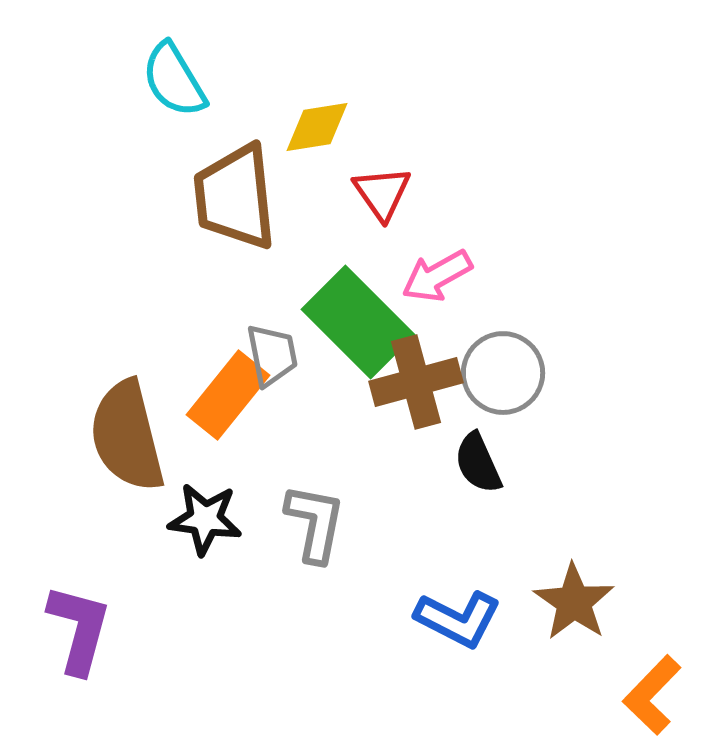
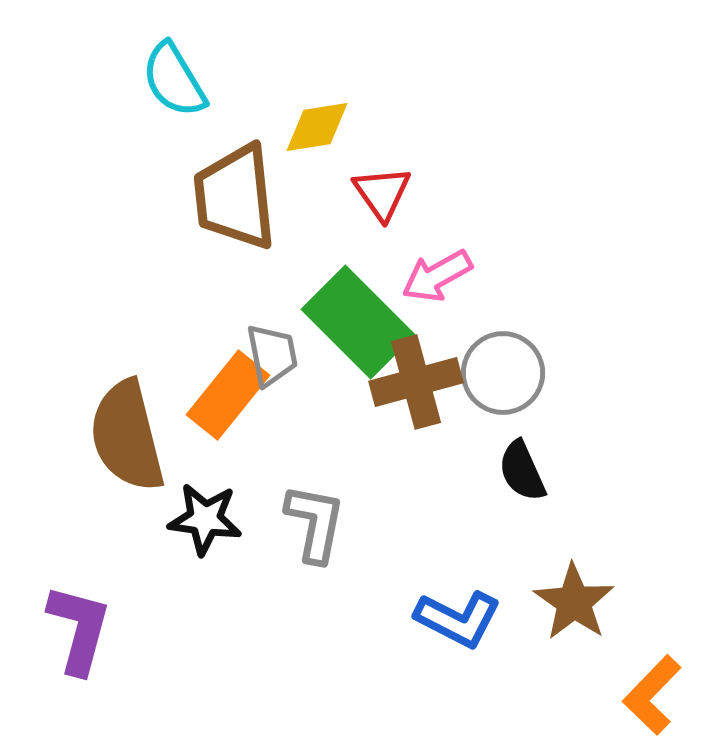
black semicircle: moved 44 px right, 8 px down
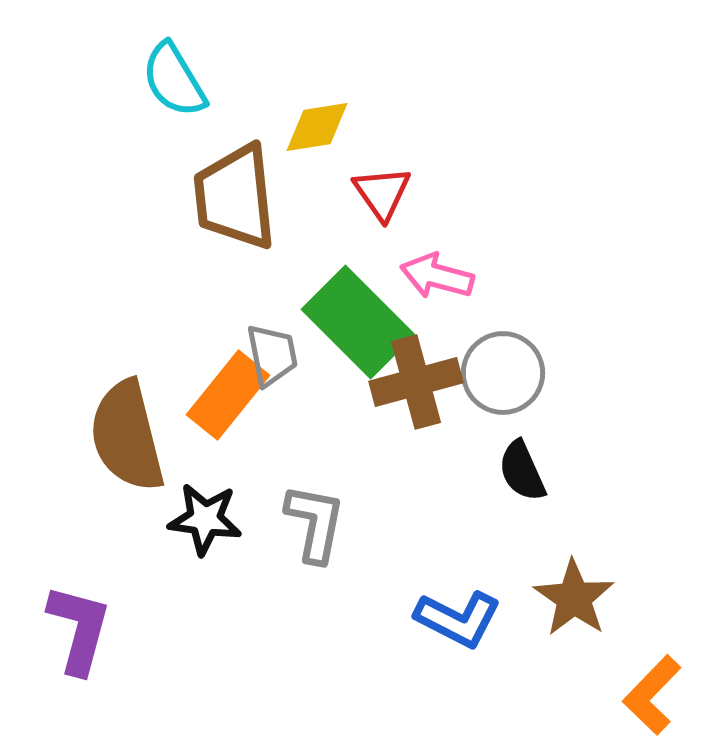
pink arrow: rotated 44 degrees clockwise
brown star: moved 4 px up
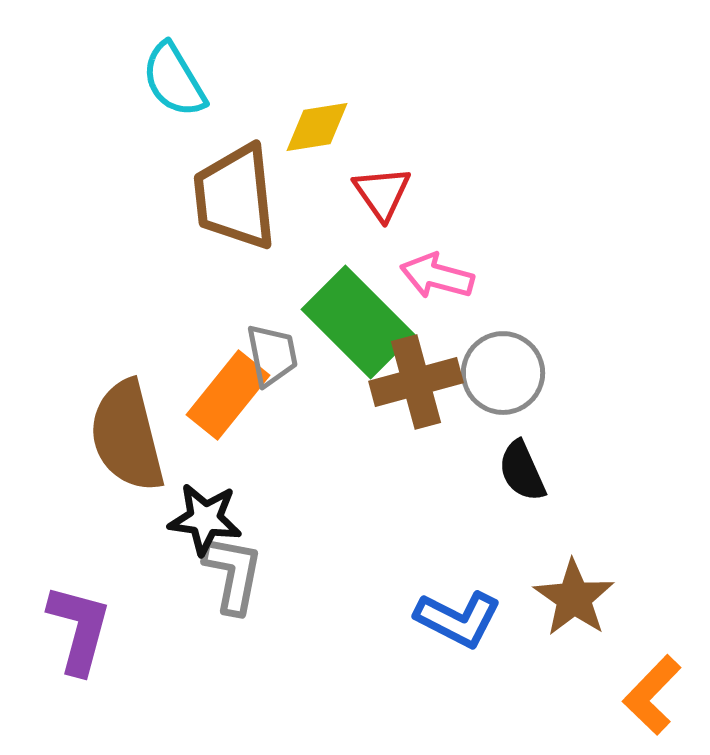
gray L-shape: moved 82 px left, 51 px down
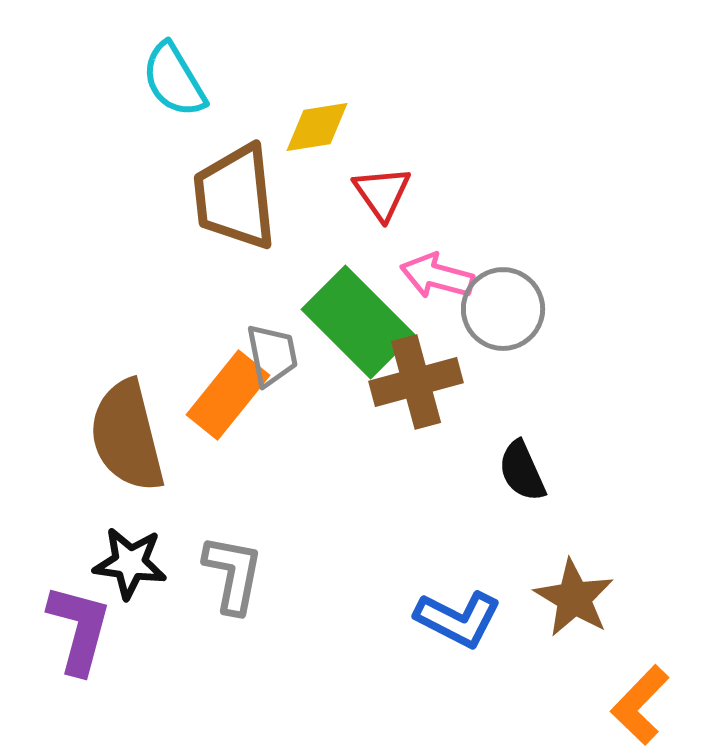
gray circle: moved 64 px up
black star: moved 75 px left, 44 px down
brown star: rotated 4 degrees counterclockwise
orange L-shape: moved 12 px left, 10 px down
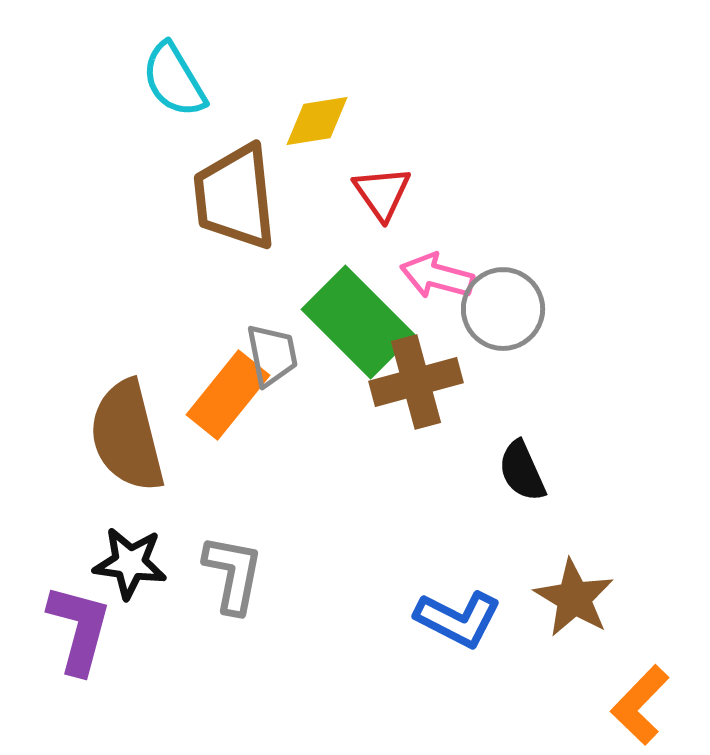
yellow diamond: moved 6 px up
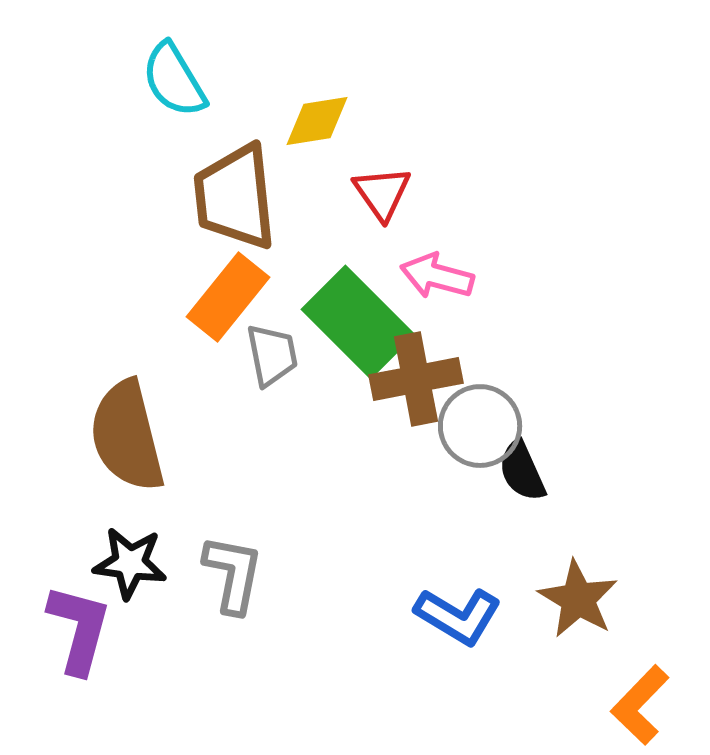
gray circle: moved 23 px left, 117 px down
brown cross: moved 3 px up; rotated 4 degrees clockwise
orange rectangle: moved 98 px up
brown star: moved 4 px right, 1 px down
blue L-shape: moved 3 px up; rotated 4 degrees clockwise
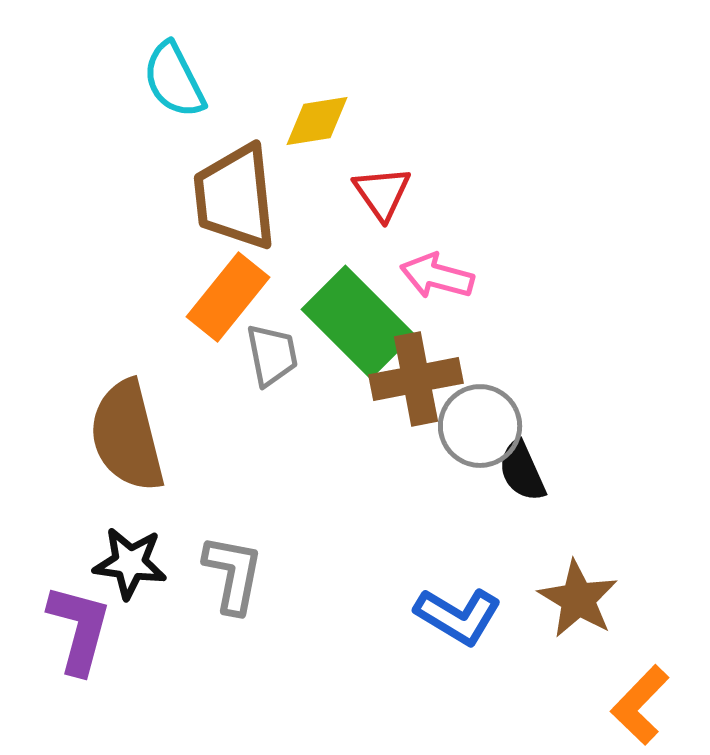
cyan semicircle: rotated 4 degrees clockwise
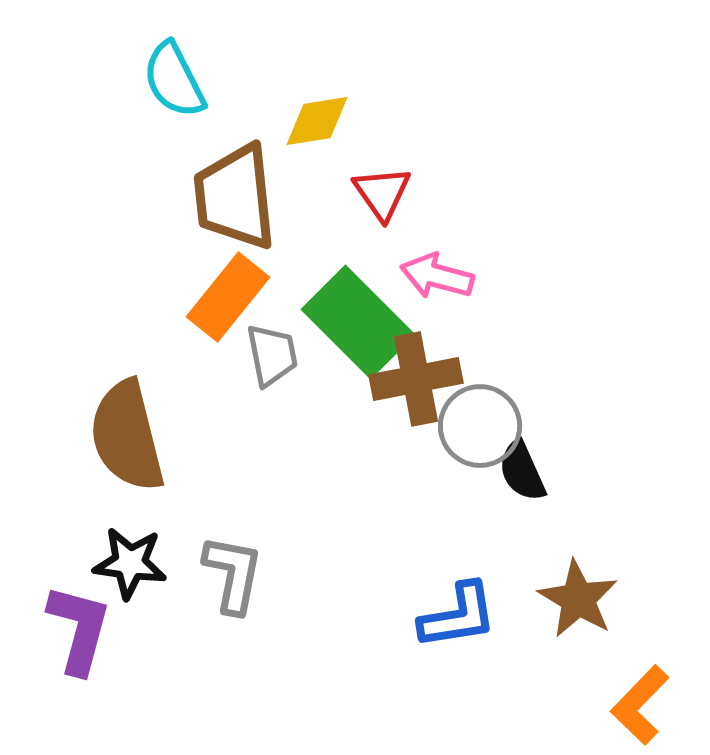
blue L-shape: rotated 40 degrees counterclockwise
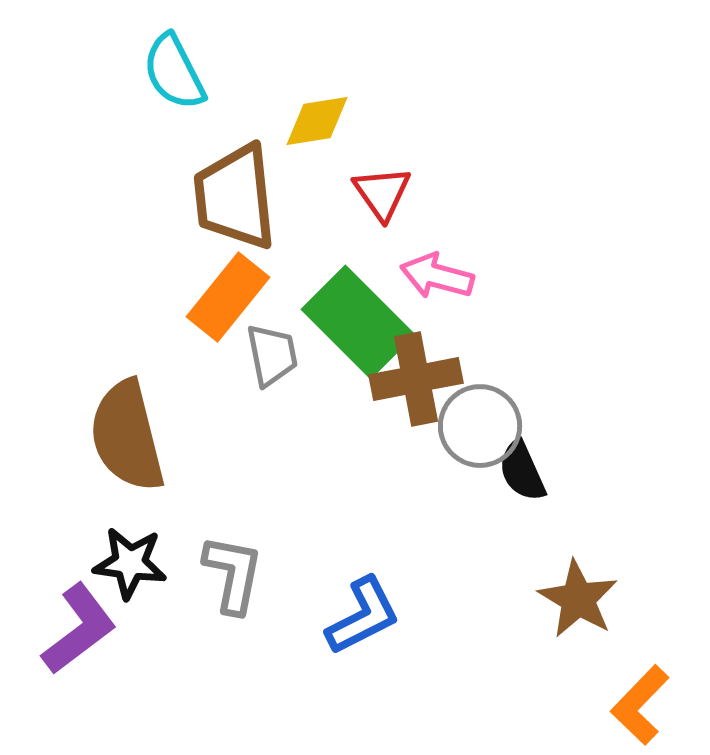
cyan semicircle: moved 8 px up
blue L-shape: moved 95 px left; rotated 18 degrees counterclockwise
purple L-shape: rotated 38 degrees clockwise
